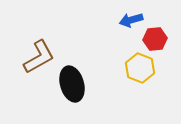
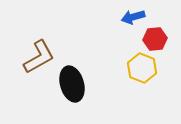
blue arrow: moved 2 px right, 3 px up
yellow hexagon: moved 2 px right
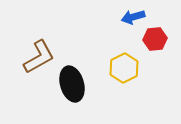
yellow hexagon: moved 18 px left; rotated 12 degrees clockwise
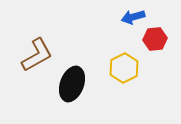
brown L-shape: moved 2 px left, 2 px up
black ellipse: rotated 36 degrees clockwise
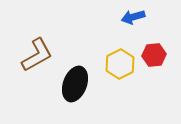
red hexagon: moved 1 px left, 16 px down
yellow hexagon: moved 4 px left, 4 px up
black ellipse: moved 3 px right
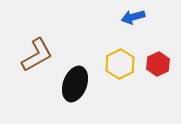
red hexagon: moved 4 px right, 9 px down; rotated 20 degrees counterclockwise
